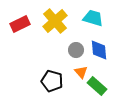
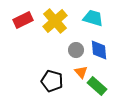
red rectangle: moved 3 px right, 4 px up
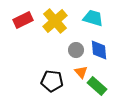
black pentagon: rotated 10 degrees counterclockwise
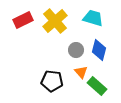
blue diamond: rotated 20 degrees clockwise
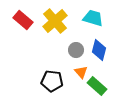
red rectangle: rotated 66 degrees clockwise
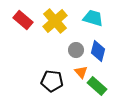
blue diamond: moved 1 px left, 1 px down
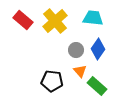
cyan trapezoid: rotated 10 degrees counterclockwise
blue diamond: moved 2 px up; rotated 20 degrees clockwise
orange triangle: moved 1 px left, 1 px up
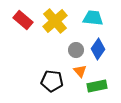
green rectangle: rotated 54 degrees counterclockwise
